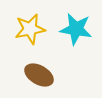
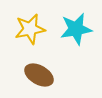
cyan star: rotated 20 degrees counterclockwise
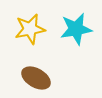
brown ellipse: moved 3 px left, 3 px down
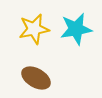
yellow star: moved 4 px right
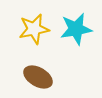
brown ellipse: moved 2 px right, 1 px up
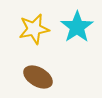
cyan star: moved 1 px right, 2 px up; rotated 24 degrees counterclockwise
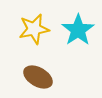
cyan star: moved 1 px right, 3 px down
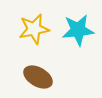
cyan star: rotated 28 degrees clockwise
